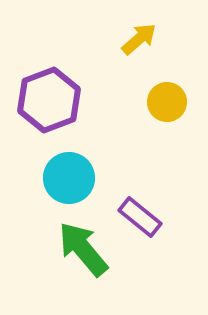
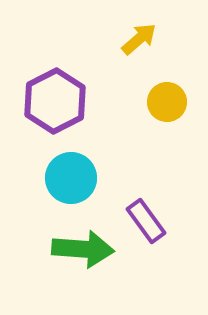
purple hexagon: moved 6 px right, 1 px down; rotated 6 degrees counterclockwise
cyan circle: moved 2 px right
purple rectangle: moved 6 px right, 4 px down; rotated 15 degrees clockwise
green arrow: rotated 134 degrees clockwise
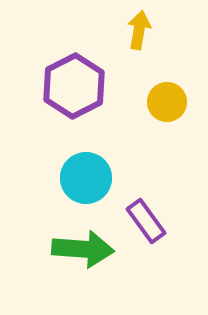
yellow arrow: moved 9 px up; rotated 39 degrees counterclockwise
purple hexagon: moved 19 px right, 15 px up
cyan circle: moved 15 px right
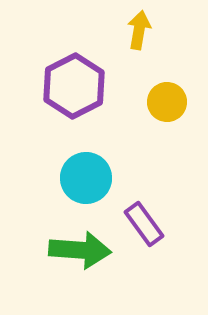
purple rectangle: moved 2 px left, 3 px down
green arrow: moved 3 px left, 1 px down
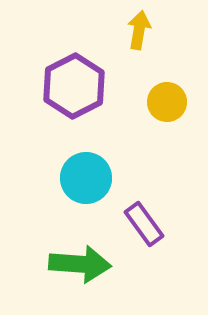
green arrow: moved 14 px down
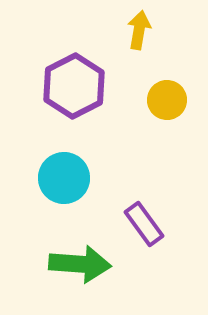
yellow circle: moved 2 px up
cyan circle: moved 22 px left
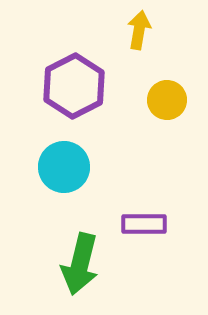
cyan circle: moved 11 px up
purple rectangle: rotated 54 degrees counterclockwise
green arrow: rotated 100 degrees clockwise
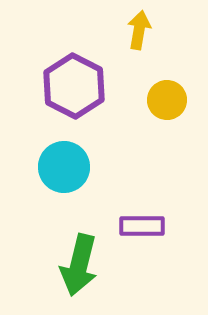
purple hexagon: rotated 6 degrees counterclockwise
purple rectangle: moved 2 px left, 2 px down
green arrow: moved 1 px left, 1 px down
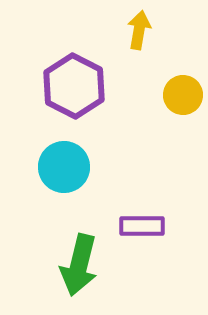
yellow circle: moved 16 px right, 5 px up
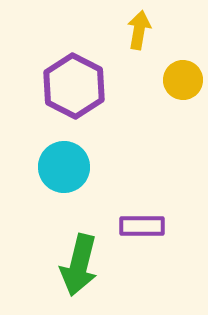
yellow circle: moved 15 px up
